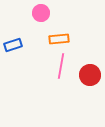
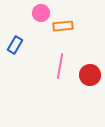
orange rectangle: moved 4 px right, 13 px up
blue rectangle: moved 2 px right; rotated 42 degrees counterclockwise
pink line: moved 1 px left
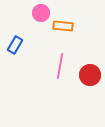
orange rectangle: rotated 12 degrees clockwise
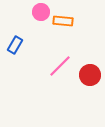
pink circle: moved 1 px up
orange rectangle: moved 5 px up
pink line: rotated 35 degrees clockwise
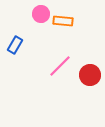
pink circle: moved 2 px down
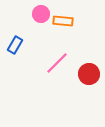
pink line: moved 3 px left, 3 px up
red circle: moved 1 px left, 1 px up
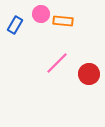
blue rectangle: moved 20 px up
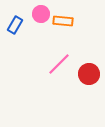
pink line: moved 2 px right, 1 px down
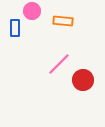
pink circle: moved 9 px left, 3 px up
blue rectangle: moved 3 px down; rotated 30 degrees counterclockwise
red circle: moved 6 px left, 6 px down
